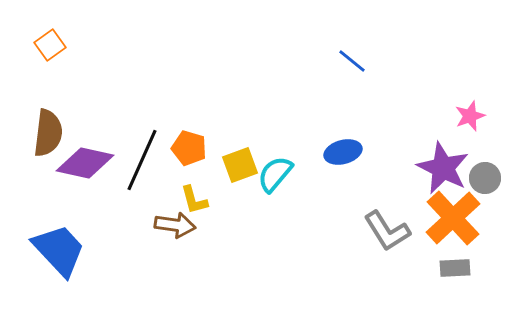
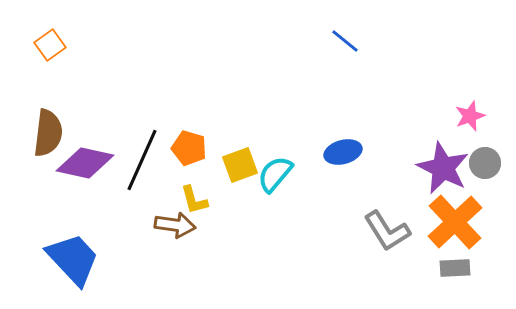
blue line: moved 7 px left, 20 px up
gray circle: moved 15 px up
orange cross: moved 2 px right, 4 px down
blue trapezoid: moved 14 px right, 9 px down
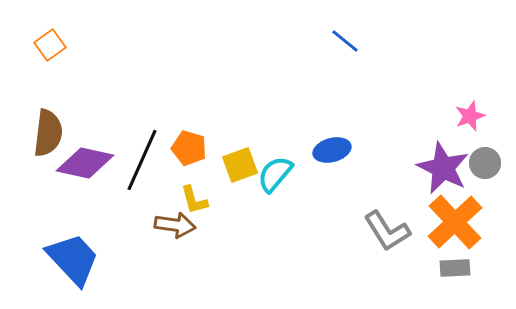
blue ellipse: moved 11 px left, 2 px up
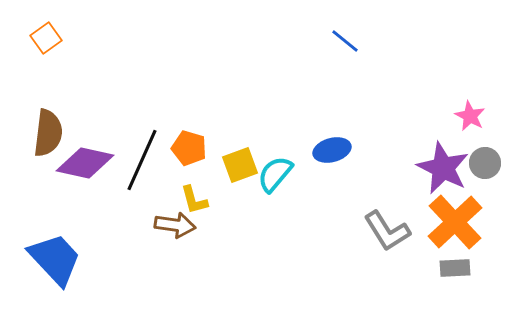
orange square: moved 4 px left, 7 px up
pink star: rotated 24 degrees counterclockwise
blue trapezoid: moved 18 px left
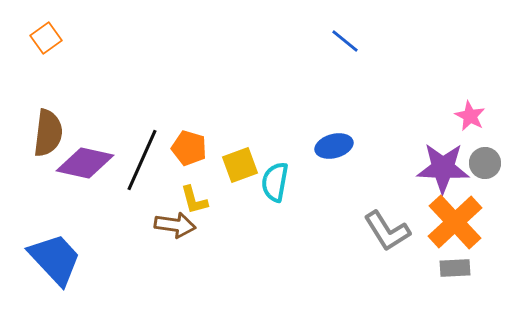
blue ellipse: moved 2 px right, 4 px up
purple star: rotated 24 degrees counterclockwise
cyan semicircle: moved 8 px down; rotated 30 degrees counterclockwise
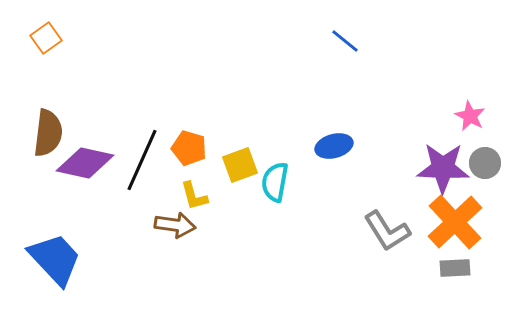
yellow L-shape: moved 4 px up
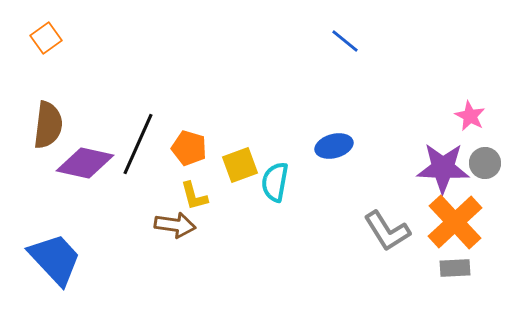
brown semicircle: moved 8 px up
black line: moved 4 px left, 16 px up
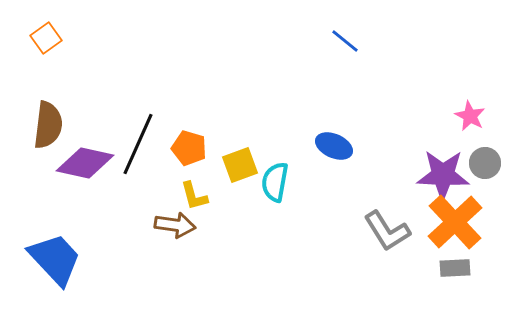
blue ellipse: rotated 39 degrees clockwise
purple star: moved 7 px down
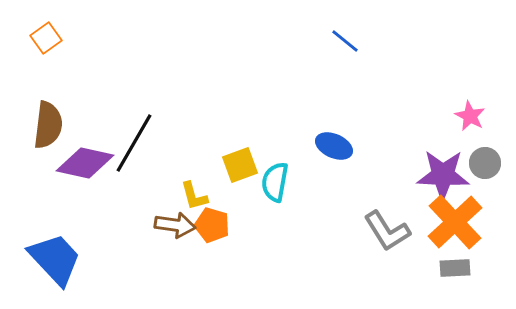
black line: moved 4 px left, 1 px up; rotated 6 degrees clockwise
orange pentagon: moved 23 px right, 77 px down
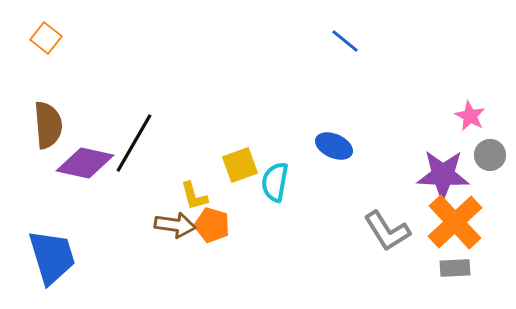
orange square: rotated 16 degrees counterclockwise
brown semicircle: rotated 12 degrees counterclockwise
gray circle: moved 5 px right, 8 px up
blue trapezoid: moved 3 px left, 2 px up; rotated 26 degrees clockwise
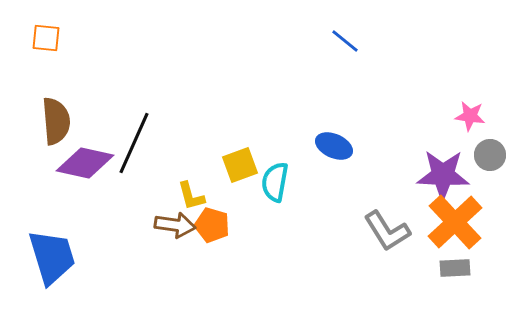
orange square: rotated 32 degrees counterclockwise
pink star: rotated 20 degrees counterclockwise
brown semicircle: moved 8 px right, 4 px up
black line: rotated 6 degrees counterclockwise
yellow L-shape: moved 3 px left
